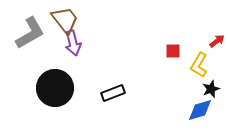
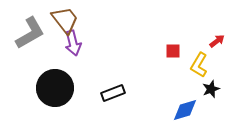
blue diamond: moved 15 px left
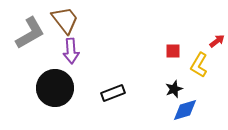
purple arrow: moved 2 px left, 8 px down; rotated 10 degrees clockwise
black star: moved 37 px left
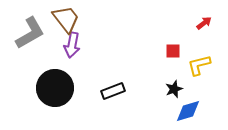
brown trapezoid: moved 1 px right, 1 px up
red arrow: moved 13 px left, 18 px up
purple arrow: moved 1 px right, 6 px up; rotated 15 degrees clockwise
yellow L-shape: rotated 45 degrees clockwise
black rectangle: moved 2 px up
blue diamond: moved 3 px right, 1 px down
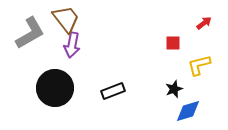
red square: moved 8 px up
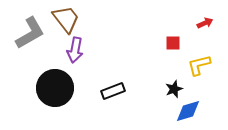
red arrow: moved 1 px right; rotated 14 degrees clockwise
purple arrow: moved 3 px right, 5 px down
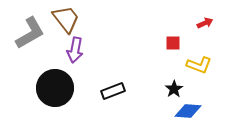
yellow L-shape: rotated 145 degrees counterclockwise
black star: rotated 12 degrees counterclockwise
blue diamond: rotated 20 degrees clockwise
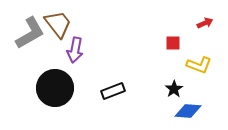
brown trapezoid: moved 8 px left, 5 px down
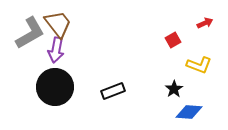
red square: moved 3 px up; rotated 28 degrees counterclockwise
purple arrow: moved 19 px left
black circle: moved 1 px up
blue diamond: moved 1 px right, 1 px down
